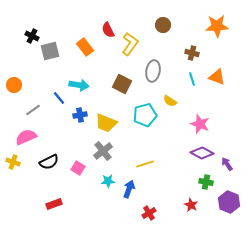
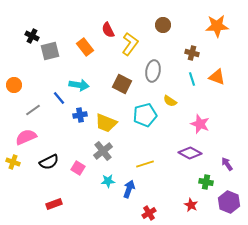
purple diamond: moved 12 px left
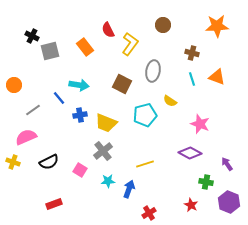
pink square: moved 2 px right, 2 px down
